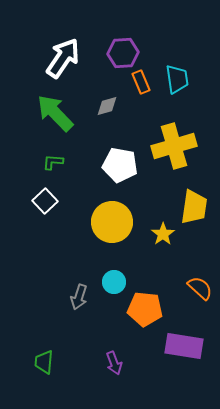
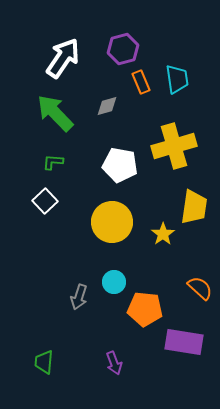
purple hexagon: moved 4 px up; rotated 12 degrees counterclockwise
purple rectangle: moved 4 px up
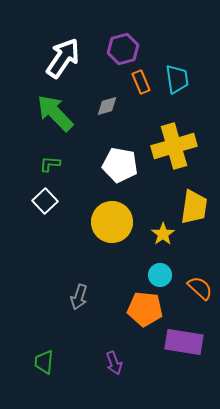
green L-shape: moved 3 px left, 2 px down
cyan circle: moved 46 px right, 7 px up
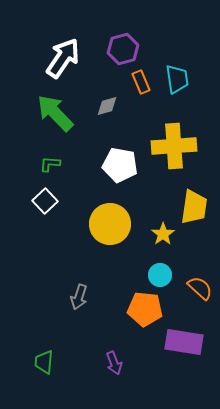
yellow cross: rotated 12 degrees clockwise
yellow circle: moved 2 px left, 2 px down
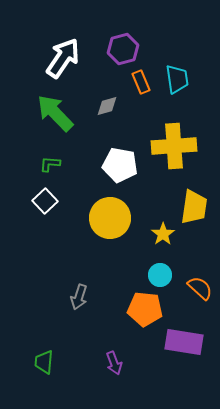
yellow circle: moved 6 px up
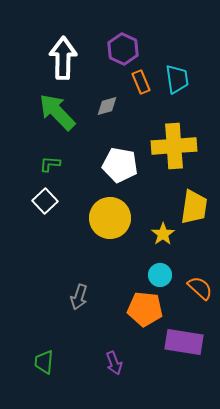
purple hexagon: rotated 20 degrees counterclockwise
white arrow: rotated 33 degrees counterclockwise
green arrow: moved 2 px right, 1 px up
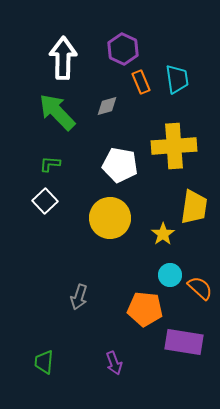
cyan circle: moved 10 px right
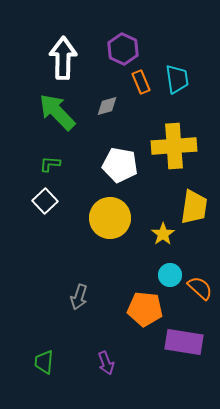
purple arrow: moved 8 px left
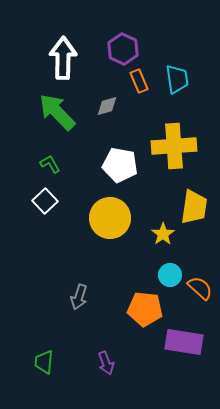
orange rectangle: moved 2 px left, 1 px up
green L-shape: rotated 55 degrees clockwise
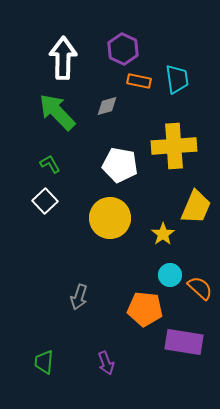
orange rectangle: rotated 55 degrees counterclockwise
yellow trapezoid: moved 2 px right; rotated 15 degrees clockwise
